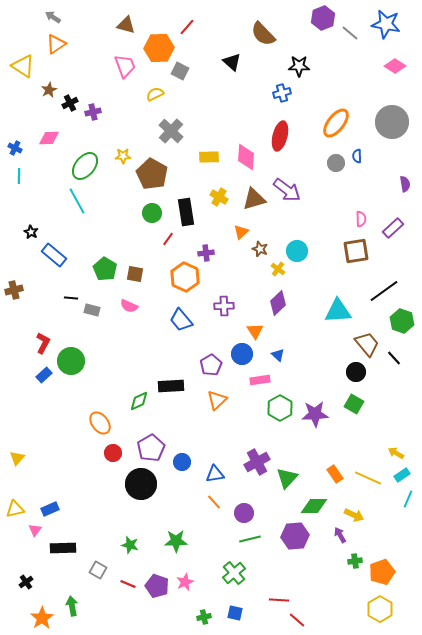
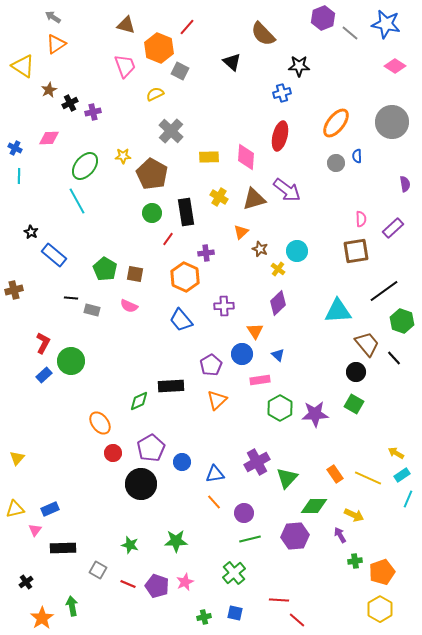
orange hexagon at (159, 48): rotated 24 degrees clockwise
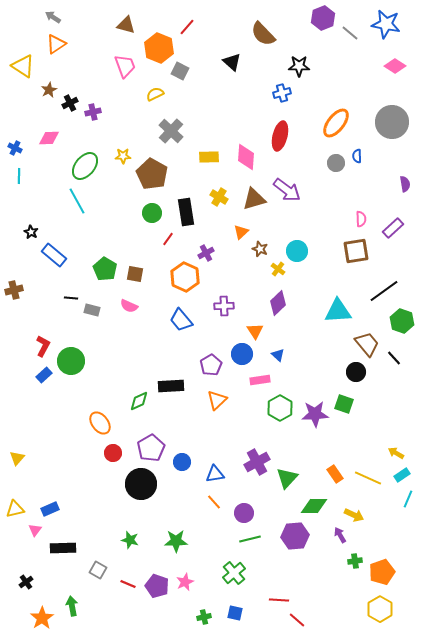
purple cross at (206, 253): rotated 21 degrees counterclockwise
red L-shape at (43, 343): moved 3 px down
green square at (354, 404): moved 10 px left; rotated 12 degrees counterclockwise
green star at (130, 545): moved 5 px up
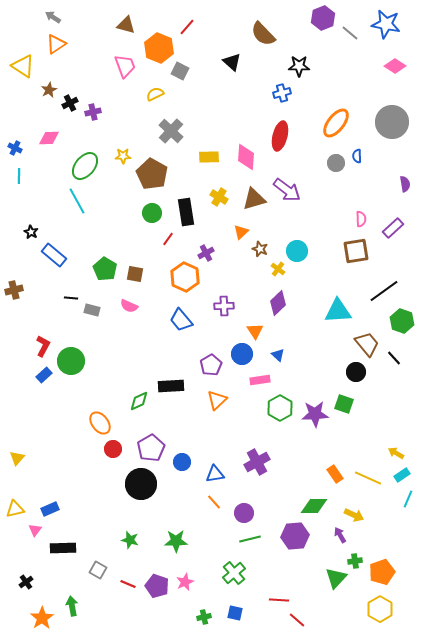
red circle at (113, 453): moved 4 px up
green triangle at (287, 478): moved 49 px right, 100 px down
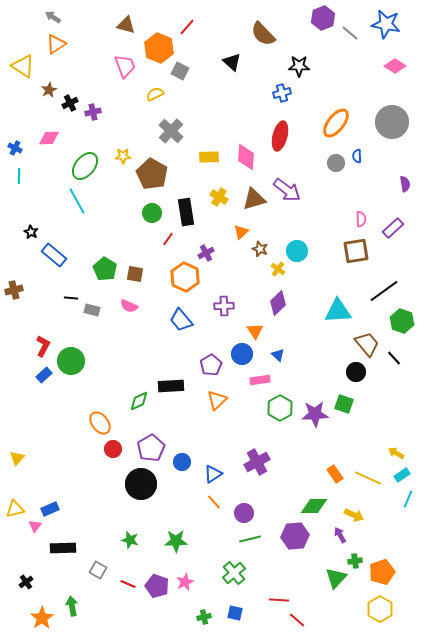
blue triangle at (215, 474): moved 2 px left; rotated 24 degrees counterclockwise
pink triangle at (35, 530): moved 4 px up
